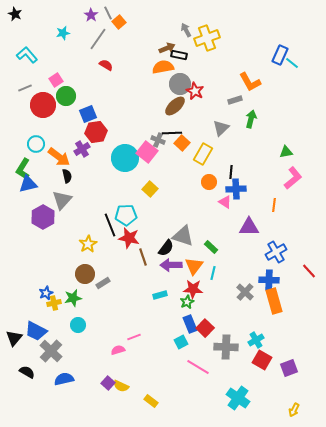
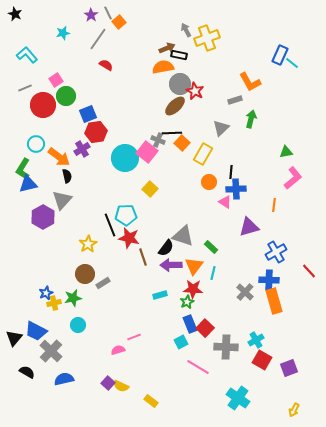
purple triangle at (249, 227): rotated 15 degrees counterclockwise
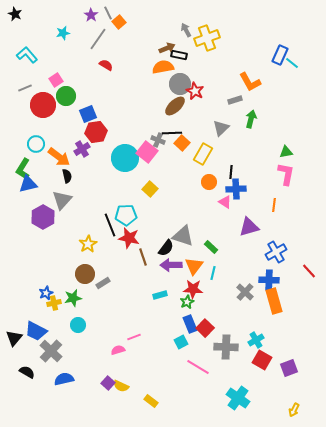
pink L-shape at (293, 178): moved 7 px left, 4 px up; rotated 40 degrees counterclockwise
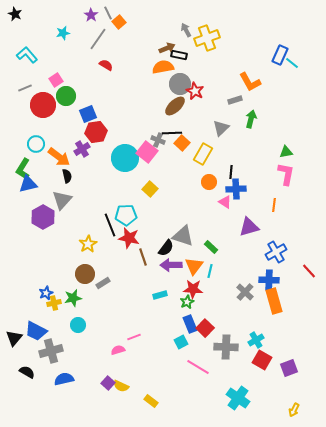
cyan line at (213, 273): moved 3 px left, 2 px up
gray cross at (51, 351): rotated 30 degrees clockwise
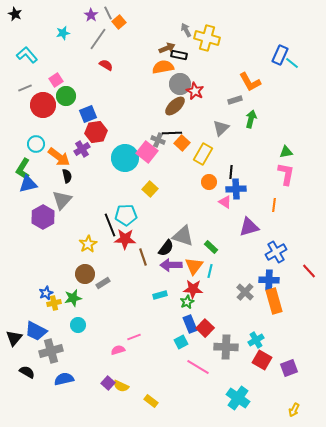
yellow cross at (207, 38): rotated 35 degrees clockwise
red star at (129, 238): moved 4 px left, 1 px down; rotated 10 degrees counterclockwise
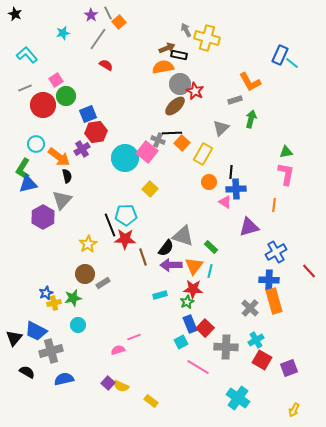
gray cross at (245, 292): moved 5 px right, 16 px down
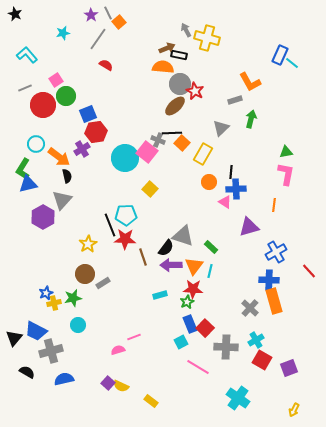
orange semicircle at (163, 67): rotated 15 degrees clockwise
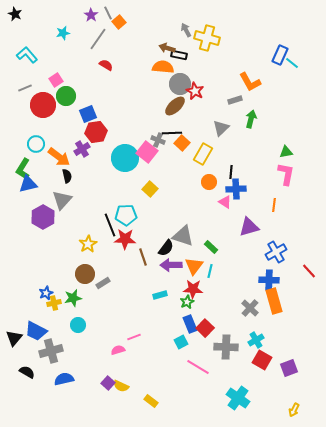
brown arrow at (167, 48): rotated 140 degrees counterclockwise
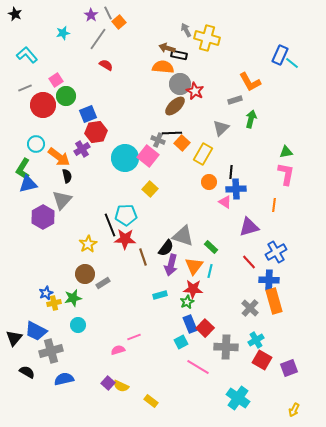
pink square at (147, 152): moved 1 px right, 4 px down
purple arrow at (171, 265): rotated 75 degrees counterclockwise
red line at (309, 271): moved 60 px left, 9 px up
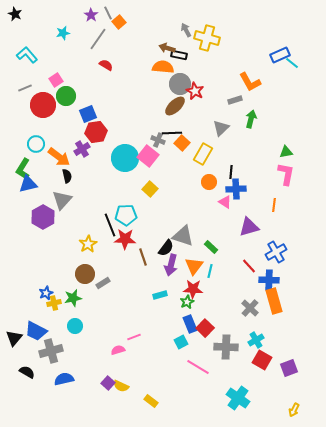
blue rectangle at (280, 55): rotated 42 degrees clockwise
red line at (249, 262): moved 4 px down
cyan circle at (78, 325): moved 3 px left, 1 px down
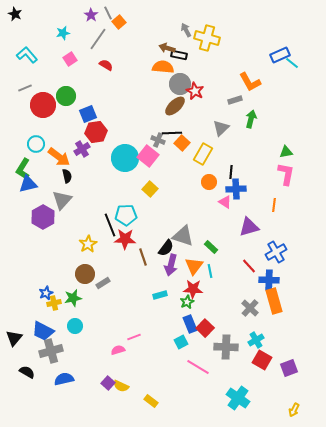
pink square at (56, 80): moved 14 px right, 21 px up
cyan line at (210, 271): rotated 24 degrees counterclockwise
blue trapezoid at (36, 331): moved 7 px right
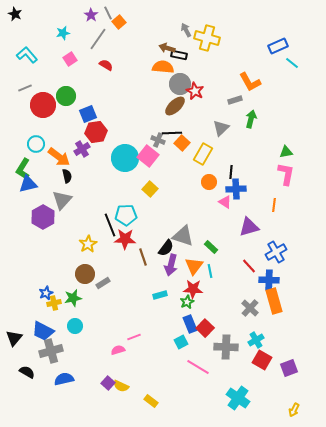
blue rectangle at (280, 55): moved 2 px left, 9 px up
